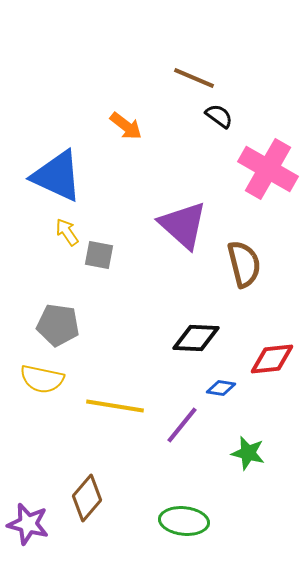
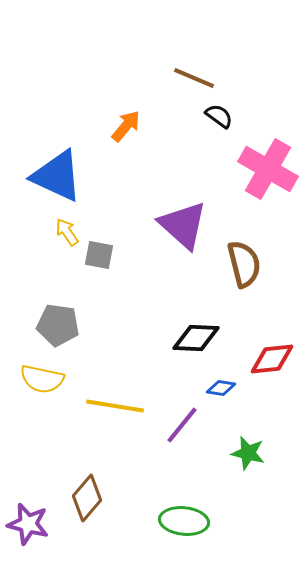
orange arrow: rotated 88 degrees counterclockwise
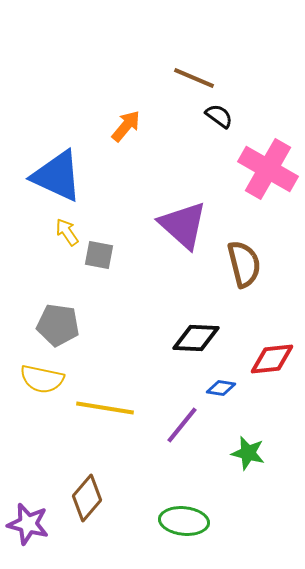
yellow line: moved 10 px left, 2 px down
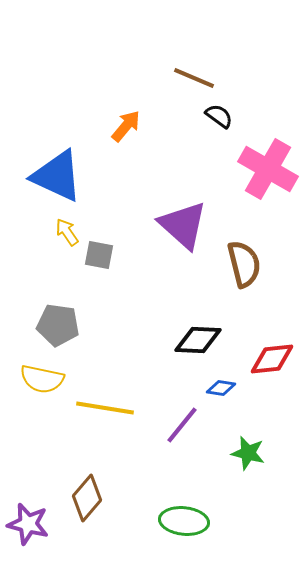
black diamond: moved 2 px right, 2 px down
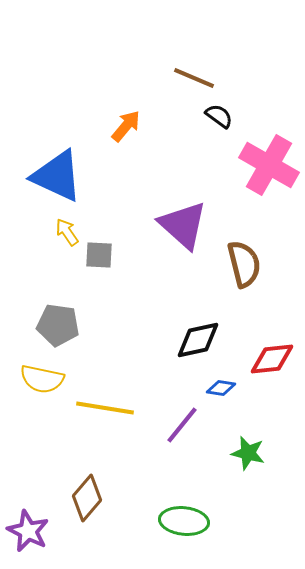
pink cross: moved 1 px right, 4 px up
gray square: rotated 8 degrees counterclockwise
black diamond: rotated 15 degrees counterclockwise
purple star: moved 7 px down; rotated 12 degrees clockwise
